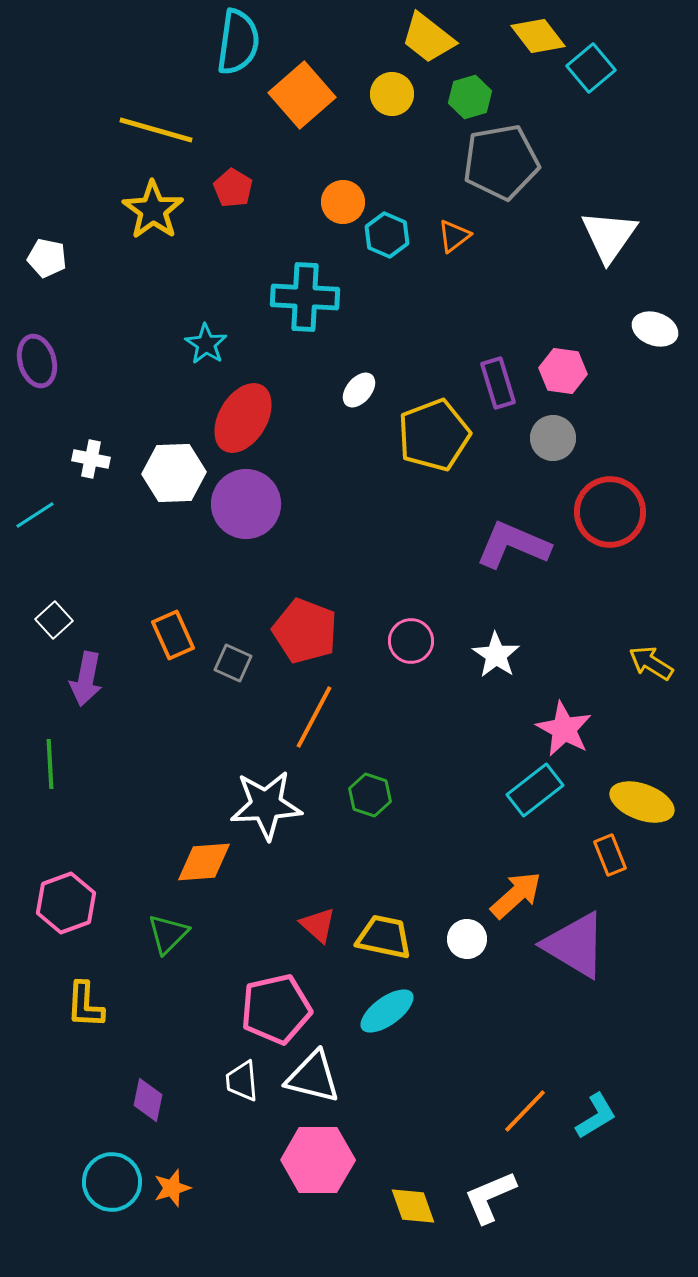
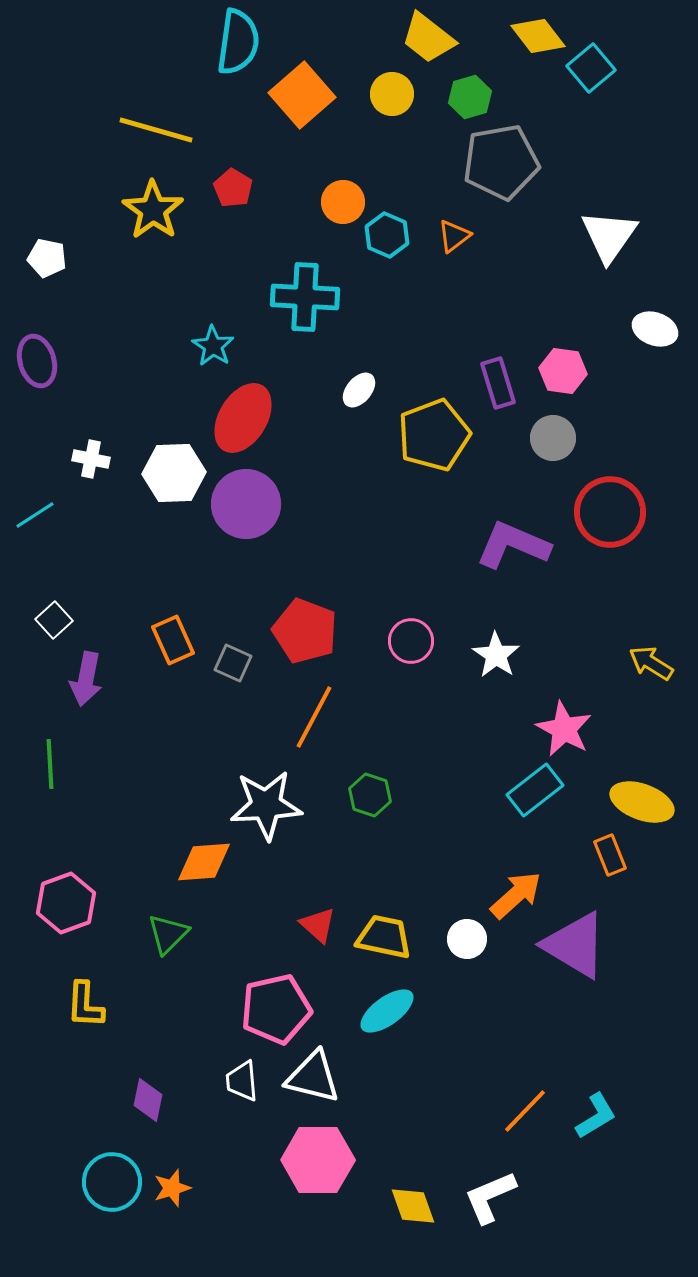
cyan star at (206, 344): moved 7 px right, 2 px down
orange rectangle at (173, 635): moved 5 px down
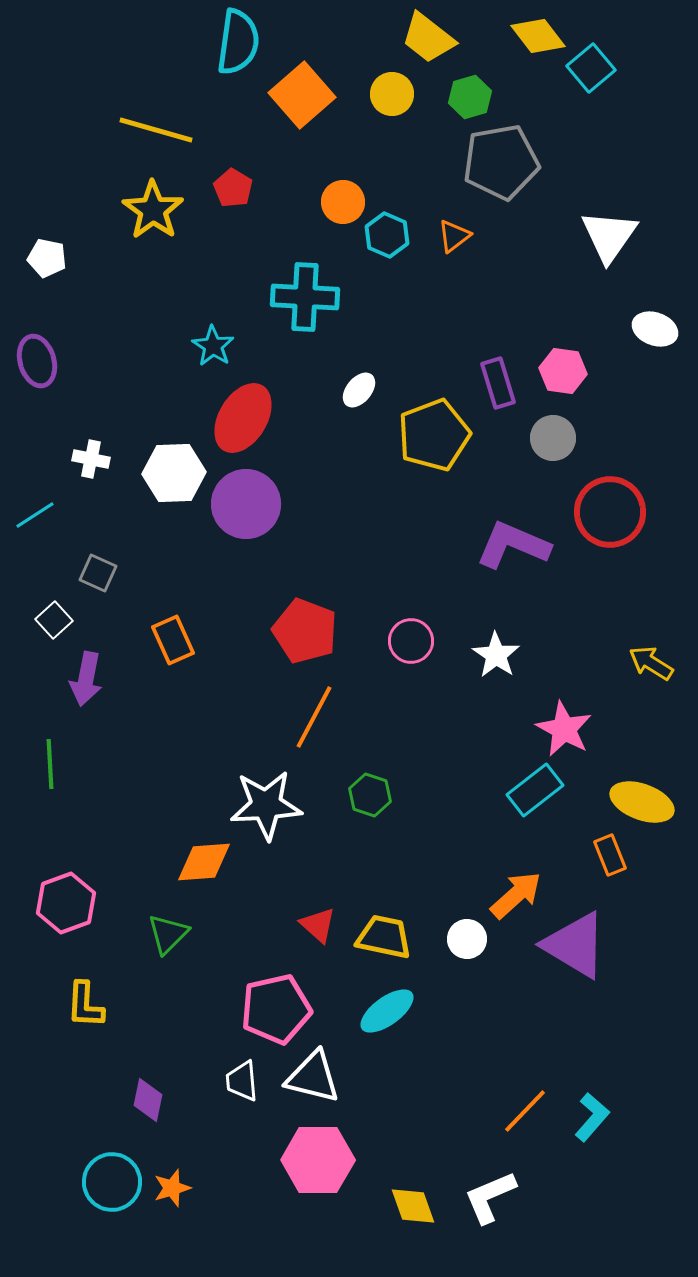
gray square at (233, 663): moved 135 px left, 90 px up
cyan L-shape at (596, 1116): moved 4 px left, 1 px down; rotated 18 degrees counterclockwise
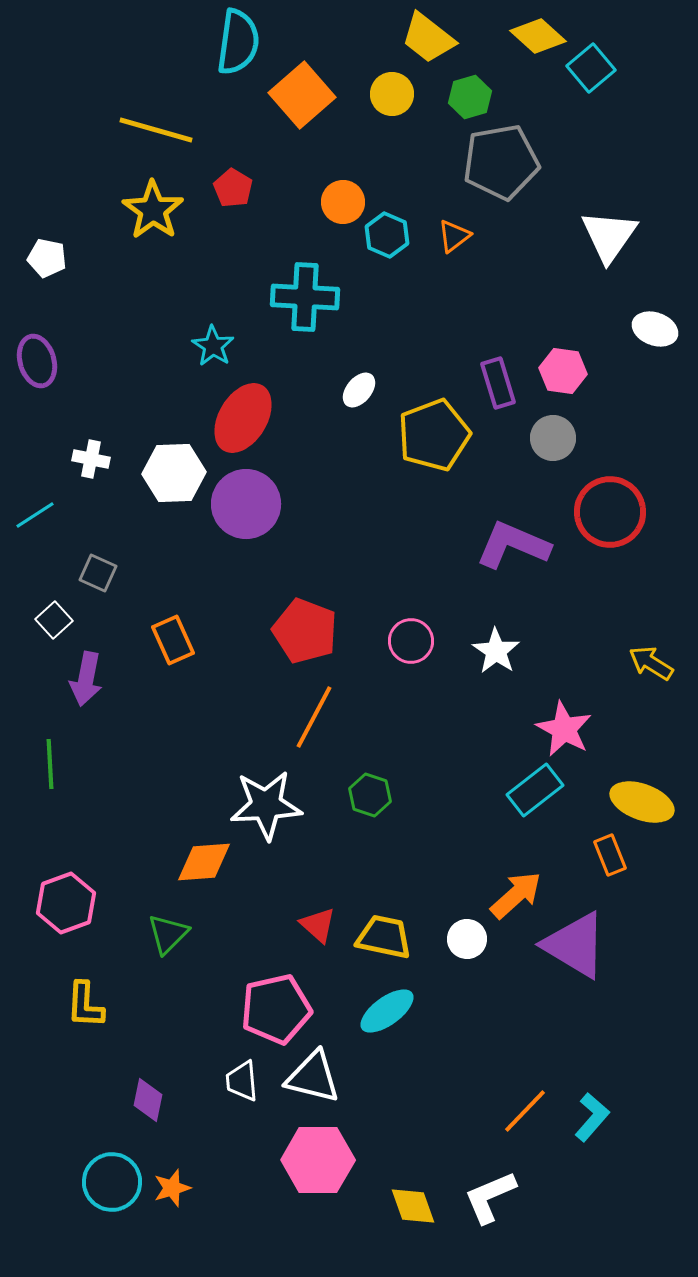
yellow diamond at (538, 36): rotated 10 degrees counterclockwise
white star at (496, 655): moved 4 px up
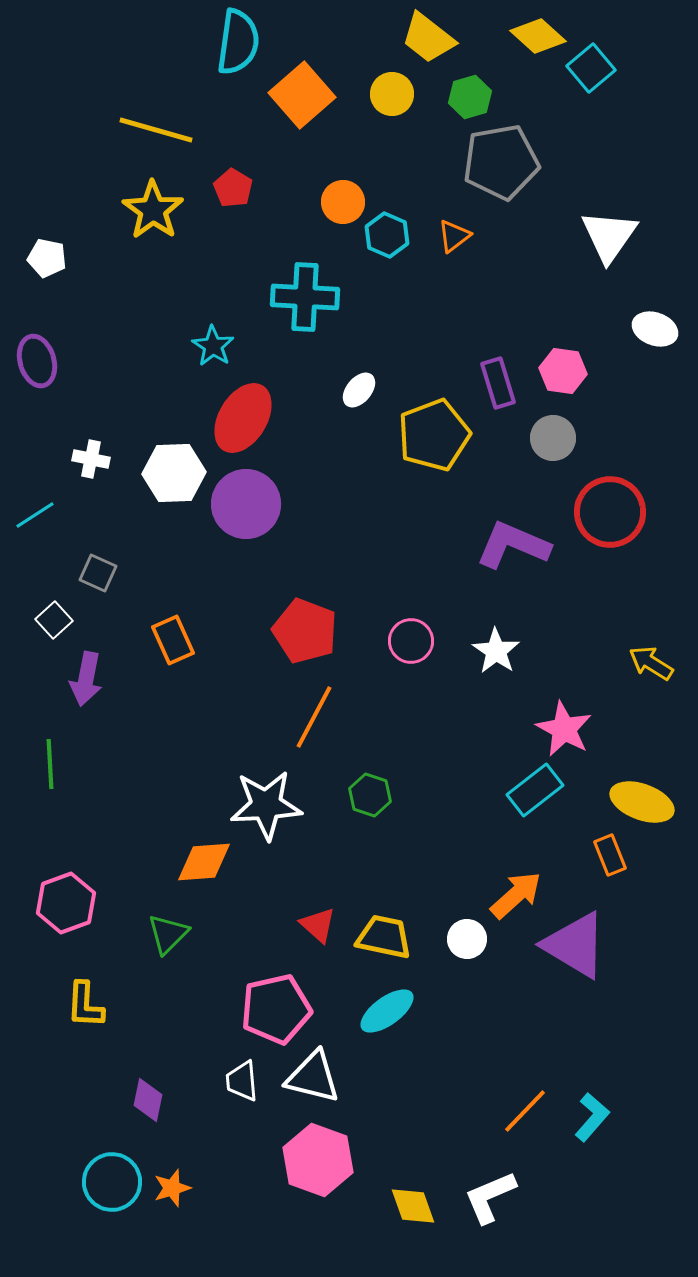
pink hexagon at (318, 1160): rotated 20 degrees clockwise
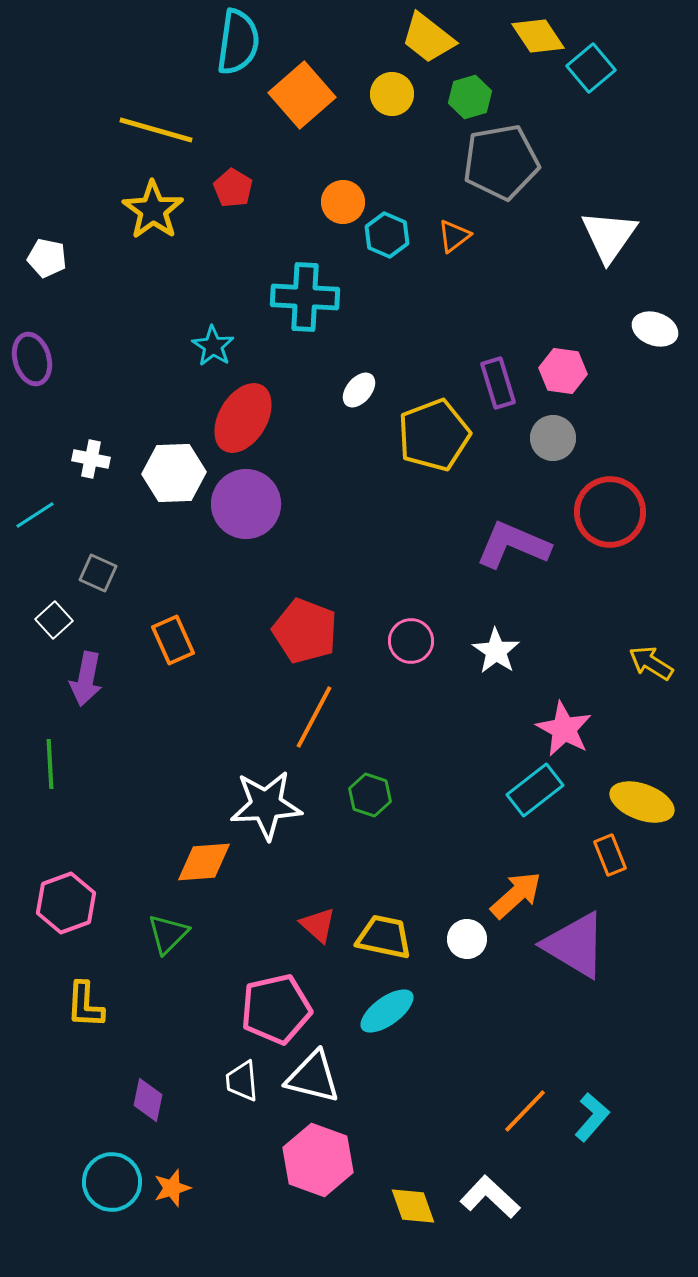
yellow diamond at (538, 36): rotated 14 degrees clockwise
purple ellipse at (37, 361): moved 5 px left, 2 px up
white L-shape at (490, 1197): rotated 66 degrees clockwise
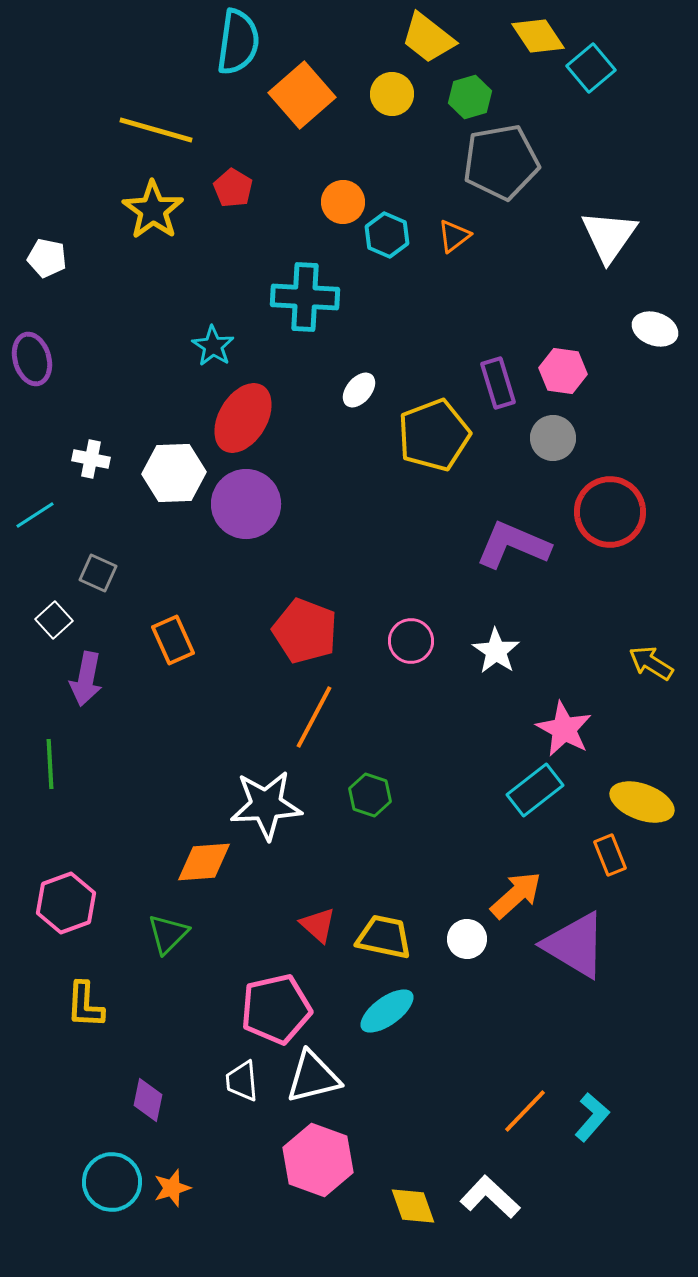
white triangle at (313, 1077): rotated 28 degrees counterclockwise
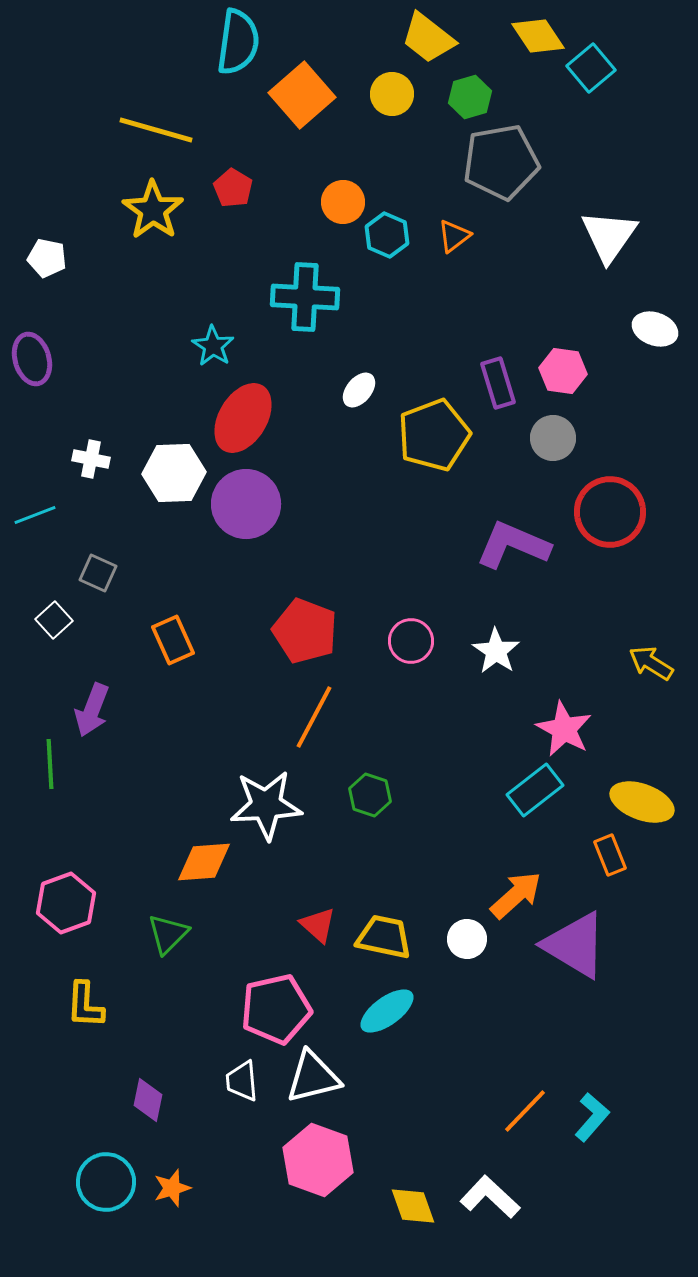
cyan line at (35, 515): rotated 12 degrees clockwise
purple arrow at (86, 679): moved 6 px right, 31 px down; rotated 10 degrees clockwise
cyan circle at (112, 1182): moved 6 px left
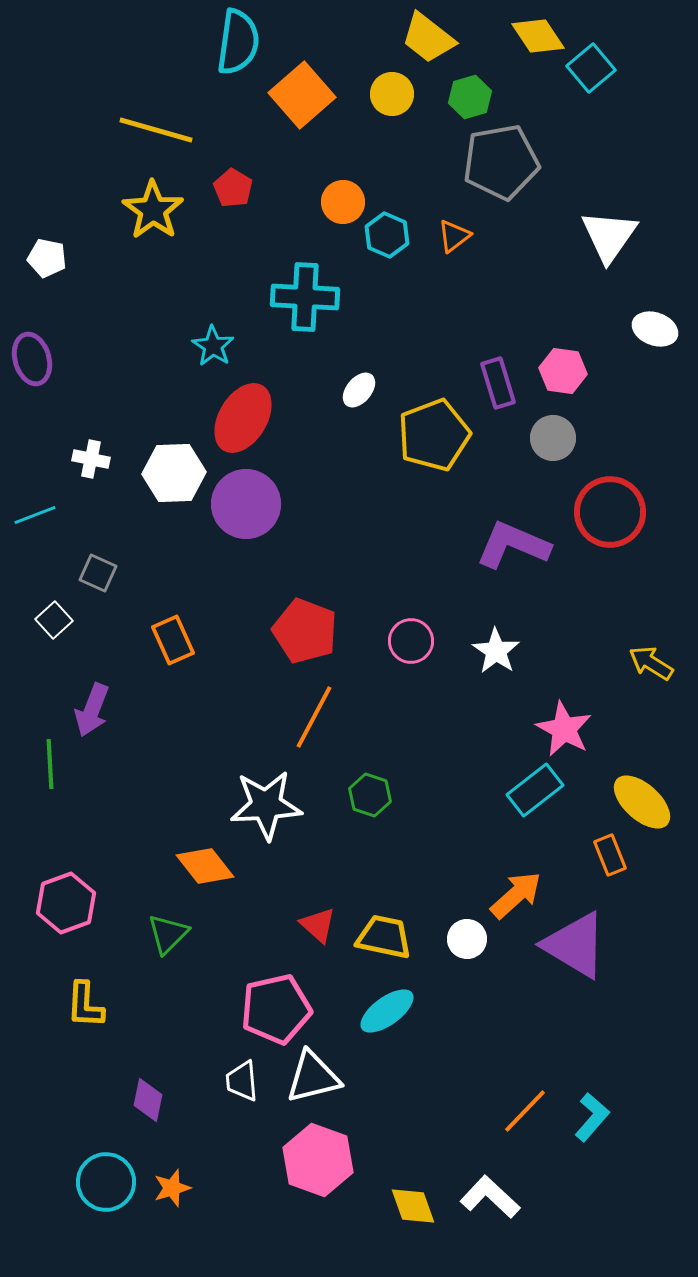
yellow ellipse at (642, 802): rotated 22 degrees clockwise
orange diamond at (204, 862): moved 1 px right, 4 px down; rotated 56 degrees clockwise
